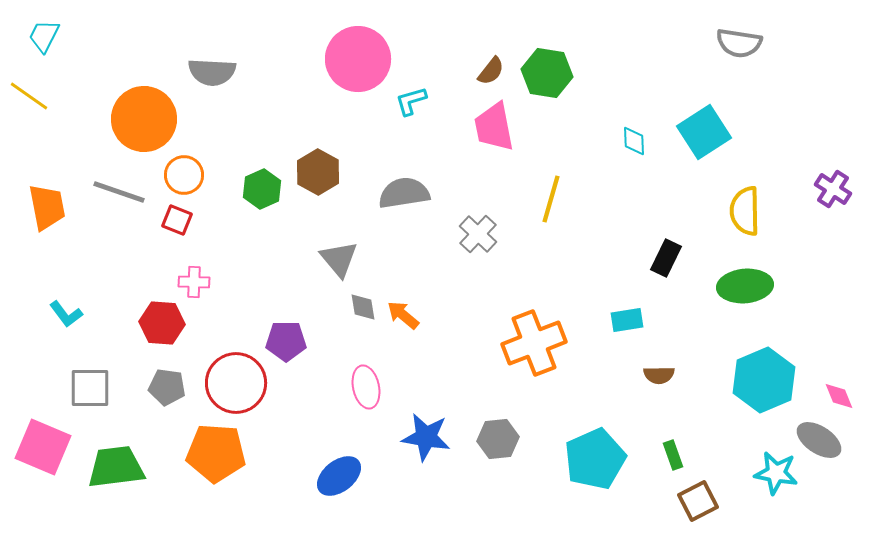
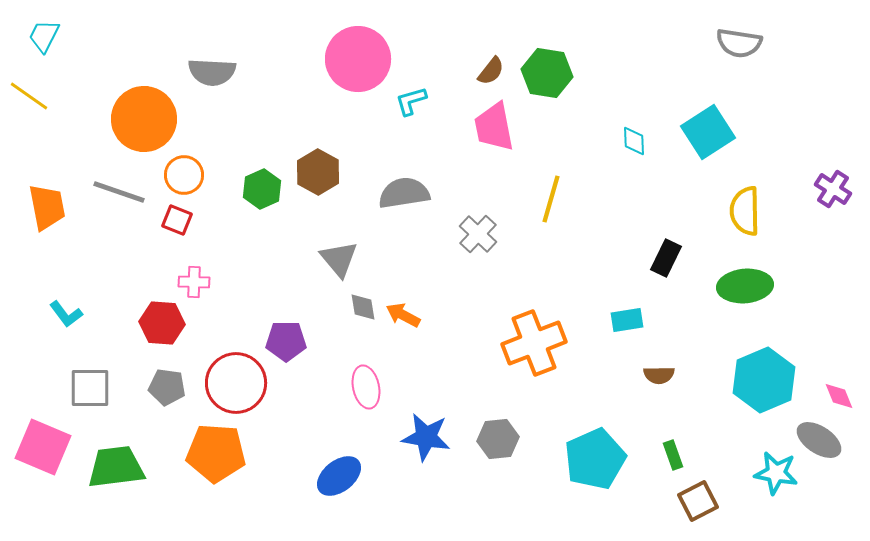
cyan square at (704, 132): moved 4 px right
orange arrow at (403, 315): rotated 12 degrees counterclockwise
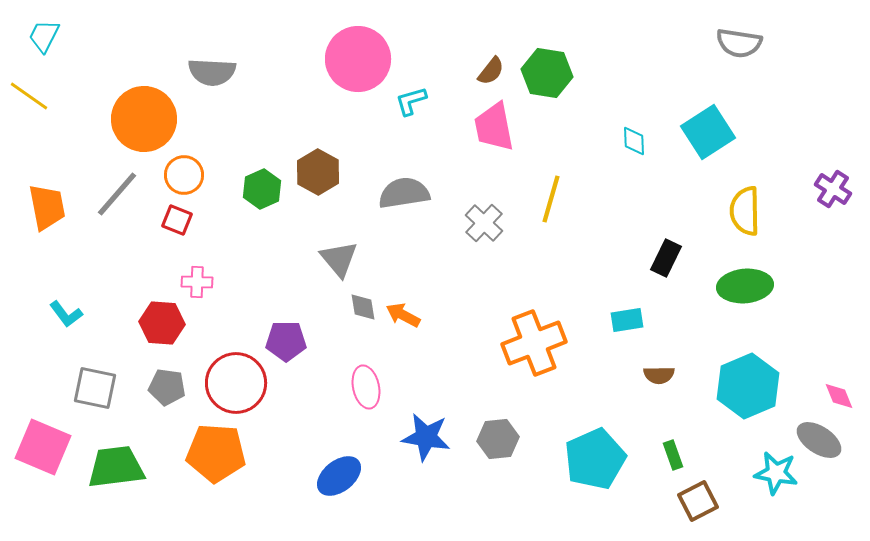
gray line at (119, 192): moved 2 px left, 2 px down; rotated 68 degrees counterclockwise
gray cross at (478, 234): moved 6 px right, 11 px up
pink cross at (194, 282): moved 3 px right
cyan hexagon at (764, 380): moved 16 px left, 6 px down
gray square at (90, 388): moved 5 px right; rotated 12 degrees clockwise
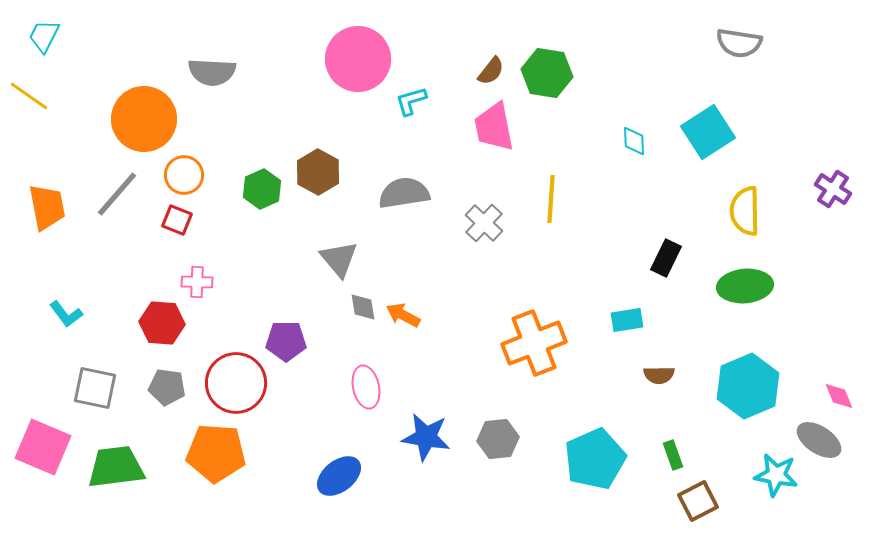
yellow line at (551, 199): rotated 12 degrees counterclockwise
cyan star at (776, 473): moved 2 px down
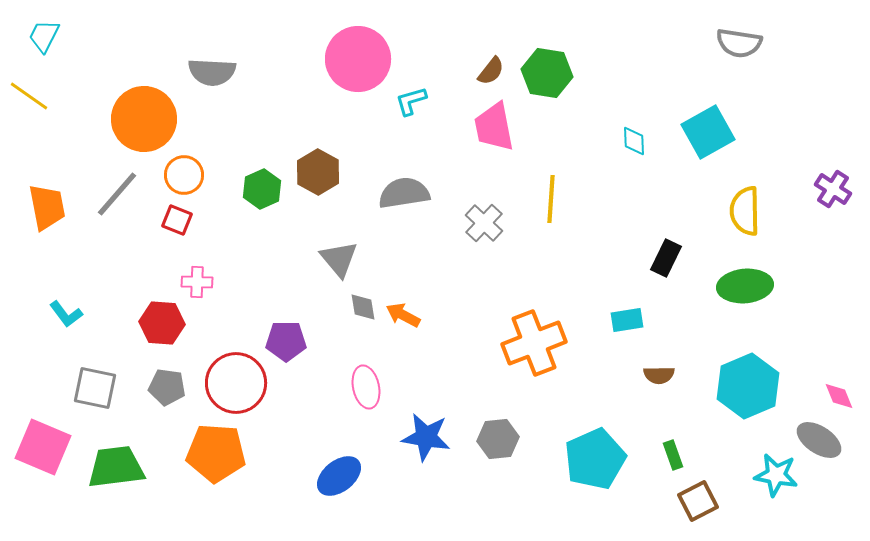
cyan square at (708, 132): rotated 4 degrees clockwise
